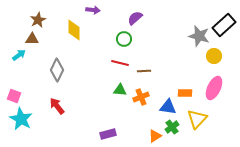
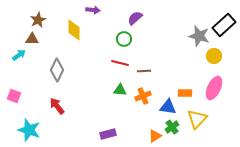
orange cross: moved 2 px right, 1 px up
cyan star: moved 8 px right, 11 px down; rotated 10 degrees counterclockwise
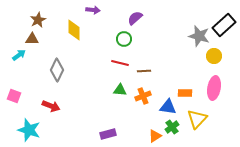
pink ellipse: rotated 15 degrees counterclockwise
red arrow: moved 6 px left; rotated 150 degrees clockwise
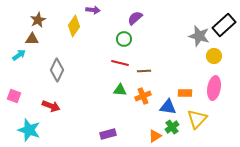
yellow diamond: moved 4 px up; rotated 35 degrees clockwise
